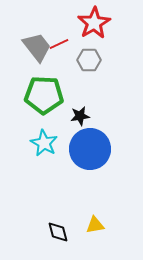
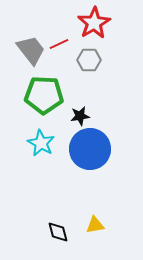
gray trapezoid: moved 6 px left, 3 px down
cyan star: moved 3 px left
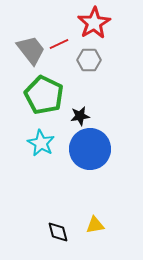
green pentagon: rotated 24 degrees clockwise
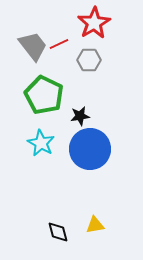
gray trapezoid: moved 2 px right, 4 px up
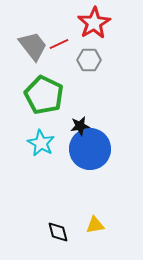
black star: moved 10 px down
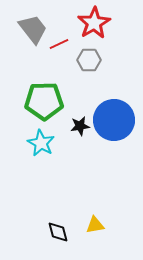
gray trapezoid: moved 17 px up
green pentagon: moved 6 px down; rotated 27 degrees counterclockwise
blue circle: moved 24 px right, 29 px up
